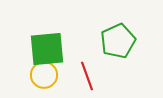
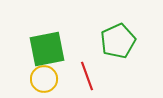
green square: rotated 6 degrees counterclockwise
yellow circle: moved 4 px down
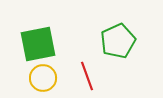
green square: moved 9 px left, 5 px up
yellow circle: moved 1 px left, 1 px up
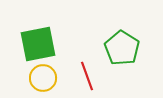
green pentagon: moved 4 px right, 7 px down; rotated 16 degrees counterclockwise
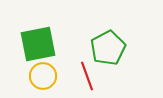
green pentagon: moved 14 px left; rotated 12 degrees clockwise
yellow circle: moved 2 px up
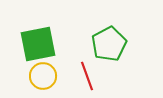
green pentagon: moved 1 px right, 4 px up
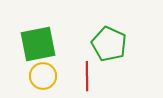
green pentagon: rotated 20 degrees counterclockwise
red line: rotated 20 degrees clockwise
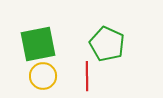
green pentagon: moved 2 px left
